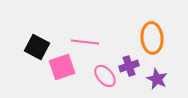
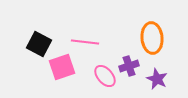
black square: moved 2 px right, 3 px up
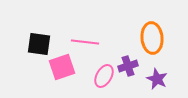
black square: rotated 20 degrees counterclockwise
purple cross: moved 1 px left
pink ellipse: moved 1 px left; rotated 70 degrees clockwise
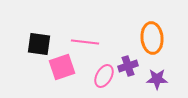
purple star: rotated 25 degrees counterclockwise
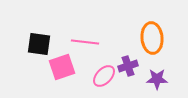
pink ellipse: rotated 15 degrees clockwise
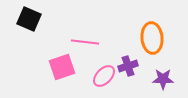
black square: moved 10 px left, 25 px up; rotated 15 degrees clockwise
purple star: moved 6 px right
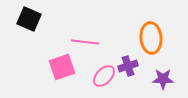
orange ellipse: moved 1 px left
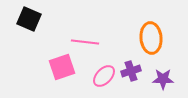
purple cross: moved 3 px right, 5 px down
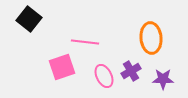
black square: rotated 15 degrees clockwise
purple cross: rotated 12 degrees counterclockwise
pink ellipse: rotated 70 degrees counterclockwise
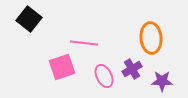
pink line: moved 1 px left, 1 px down
purple cross: moved 1 px right, 2 px up
purple star: moved 1 px left, 2 px down
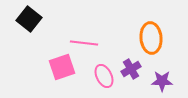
purple cross: moved 1 px left
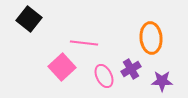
pink square: rotated 24 degrees counterclockwise
